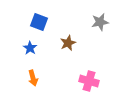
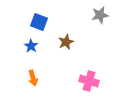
gray star: moved 7 px up
brown star: moved 2 px left, 1 px up
blue star: moved 1 px right, 2 px up
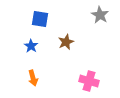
gray star: rotated 30 degrees counterclockwise
blue square: moved 1 px right, 3 px up; rotated 12 degrees counterclockwise
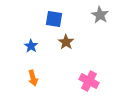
blue square: moved 14 px right
brown star: rotated 14 degrees counterclockwise
pink cross: rotated 12 degrees clockwise
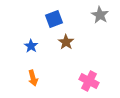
blue square: rotated 30 degrees counterclockwise
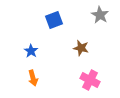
blue square: moved 1 px down
brown star: moved 15 px right, 6 px down; rotated 21 degrees counterclockwise
blue star: moved 5 px down
pink cross: moved 1 px right, 1 px up
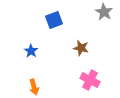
gray star: moved 4 px right, 3 px up
orange arrow: moved 1 px right, 9 px down
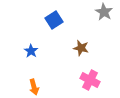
blue square: rotated 12 degrees counterclockwise
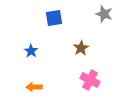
gray star: moved 2 px down; rotated 12 degrees counterclockwise
blue square: moved 2 px up; rotated 24 degrees clockwise
brown star: rotated 28 degrees clockwise
orange arrow: rotated 105 degrees clockwise
